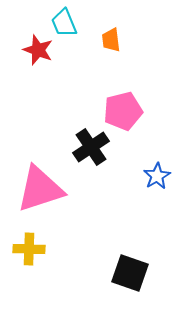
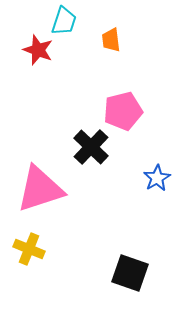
cyan trapezoid: moved 2 px up; rotated 140 degrees counterclockwise
black cross: rotated 12 degrees counterclockwise
blue star: moved 2 px down
yellow cross: rotated 20 degrees clockwise
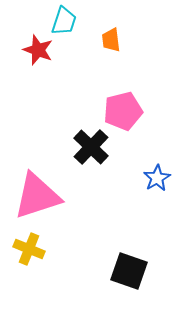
pink triangle: moved 3 px left, 7 px down
black square: moved 1 px left, 2 px up
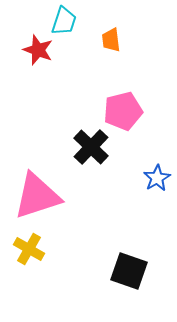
yellow cross: rotated 8 degrees clockwise
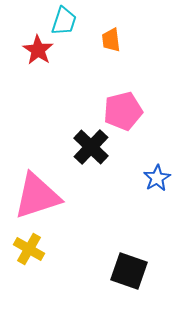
red star: rotated 12 degrees clockwise
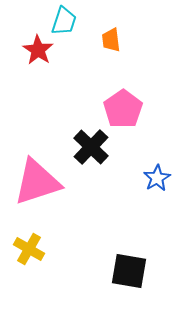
pink pentagon: moved 2 px up; rotated 21 degrees counterclockwise
pink triangle: moved 14 px up
black square: rotated 9 degrees counterclockwise
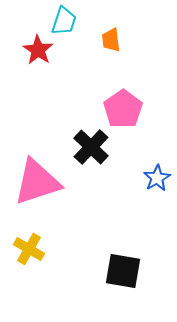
black square: moved 6 px left
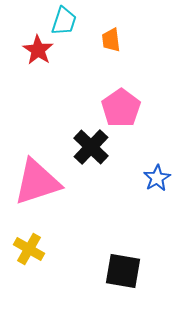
pink pentagon: moved 2 px left, 1 px up
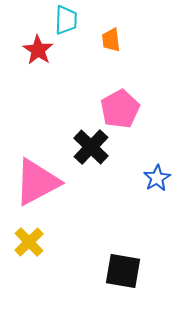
cyan trapezoid: moved 2 px right, 1 px up; rotated 16 degrees counterclockwise
pink pentagon: moved 1 px left, 1 px down; rotated 6 degrees clockwise
pink triangle: rotated 10 degrees counterclockwise
yellow cross: moved 7 px up; rotated 16 degrees clockwise
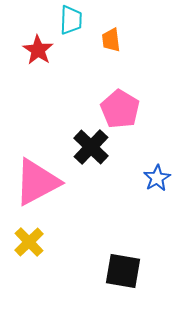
cyan trapezoid: moved 5 px right
pink pentagon: rotated 12 degrees counterclockwise
